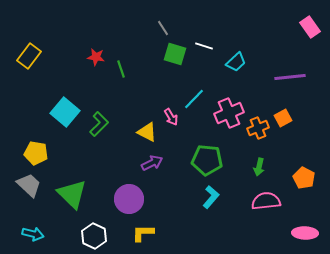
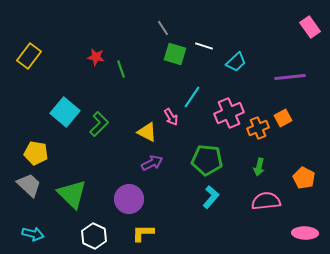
cyan line: moved 2 px left, 2 px up; rotated 10 degrees counterclockwise
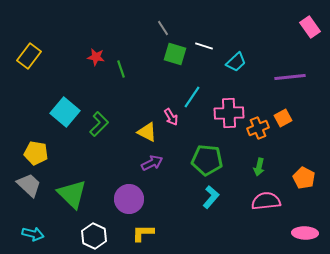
pink cross: rotated 20 degrees clockwise
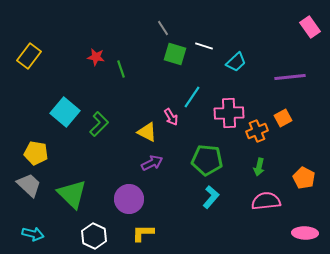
orange cross: moved 1 px left, 3 px down
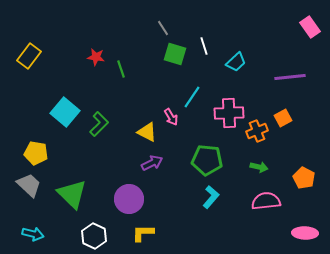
white line: rotated 54 degrees clockwise
green arrow: rotated 90 degrees counterclockwise
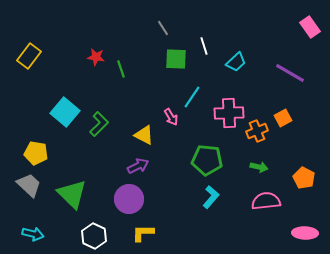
green square: moved 1 px right, 5 px down; rotated 15 degrees counterclockwise
purple line: moved 4 px up; rotated 36 degrees clockwise
yellow triangle: moved 3 px left, 3 px down
purple arrow: moved 14 px left, 3 px down
